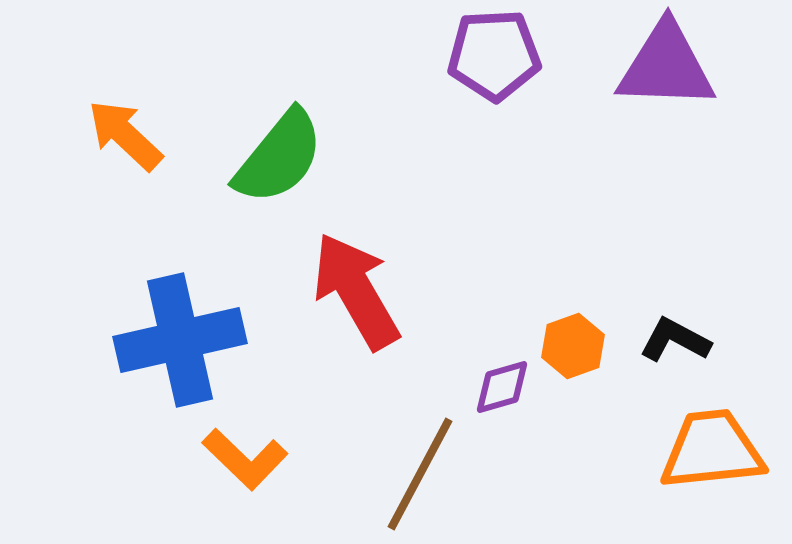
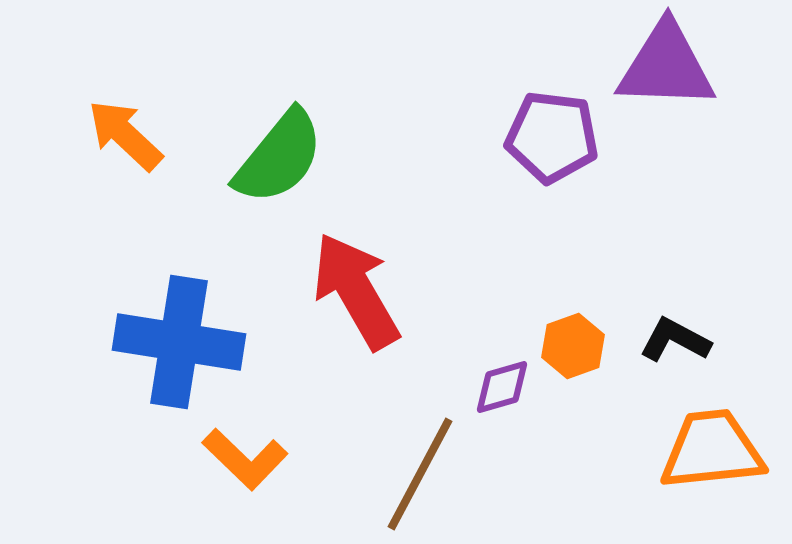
purple pentagon: moved 58 px right, 82 px down; rotated 10 degrees clockwise
blue cross: moved 1 px left, 2 px down; rotated 22 degrees clockwise
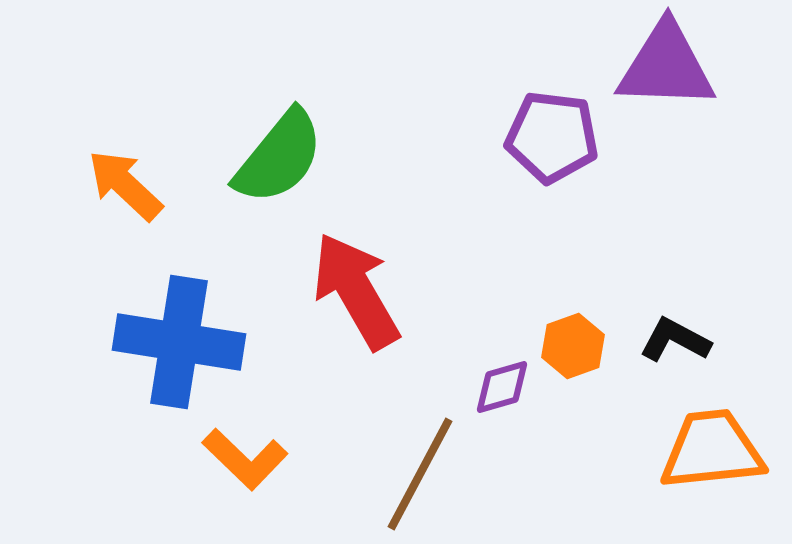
orange arrow: moved 50 px down
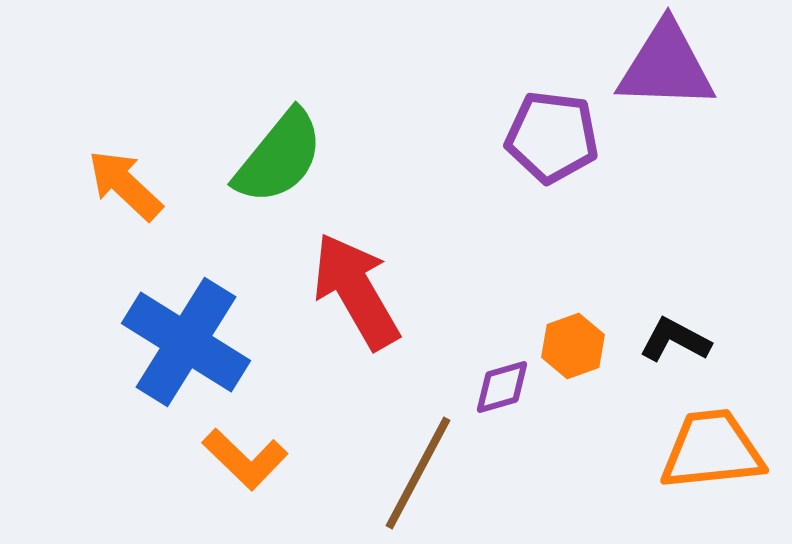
blue cross: moved 7 px right; rotated 23 degrees clockwise
brown line: moved 2 px left, 1 px up
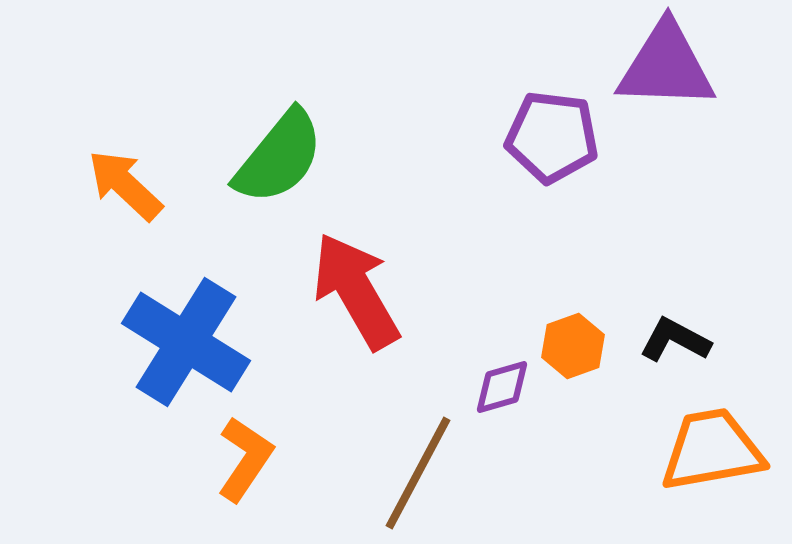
orange trapezoid: rotated 4 degrees counterclockwise
orange L-shape: rotated 100 degrees counterclockwise
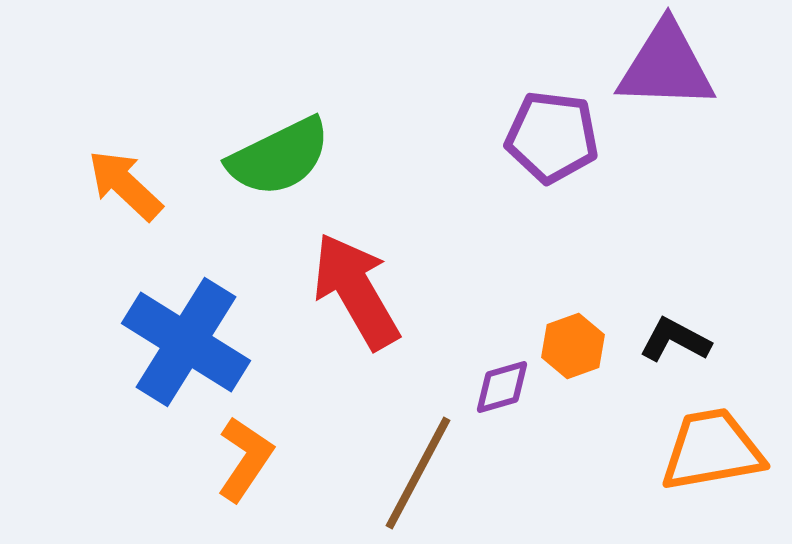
green semicircle: rotated 25 degrees clockwise
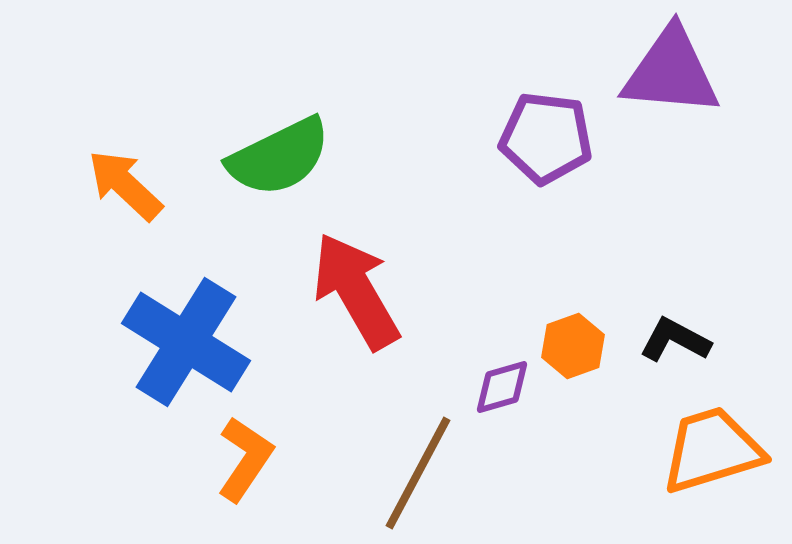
purple triangle: moved 5 px right, 6 px down; rotated 3 degrees clockwise
purple pentagon: moved 6 px left, 1 px down
orange trapezoid: rotated 7 degrees counterclockwise
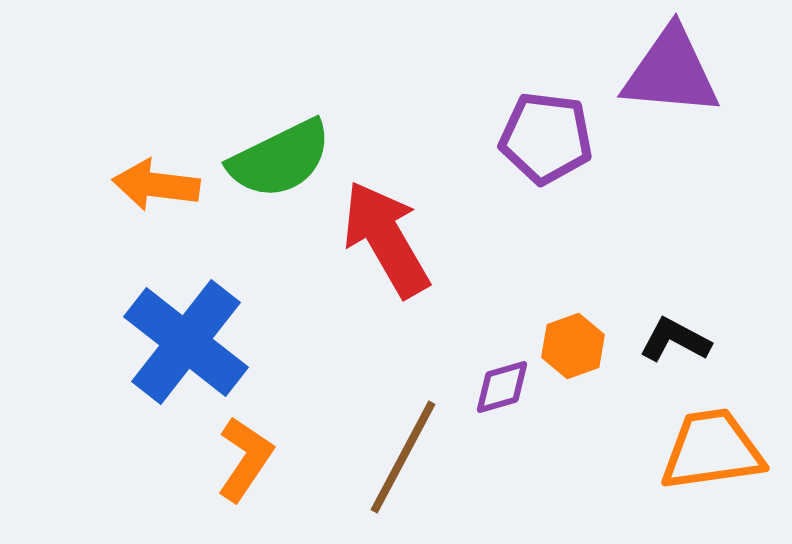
green semicircle: moved 1 px right, 2 px down
orange arrow: moved 31 px right; rotated 36 degrees counterclockwise
red arrow: moved 30 px right, 52 px up
blue cross: rotated 6 degrees clockwise
orange trapezoid: rotated 9 degrees clockwise
brown line: moved 15 px left, 16 px up
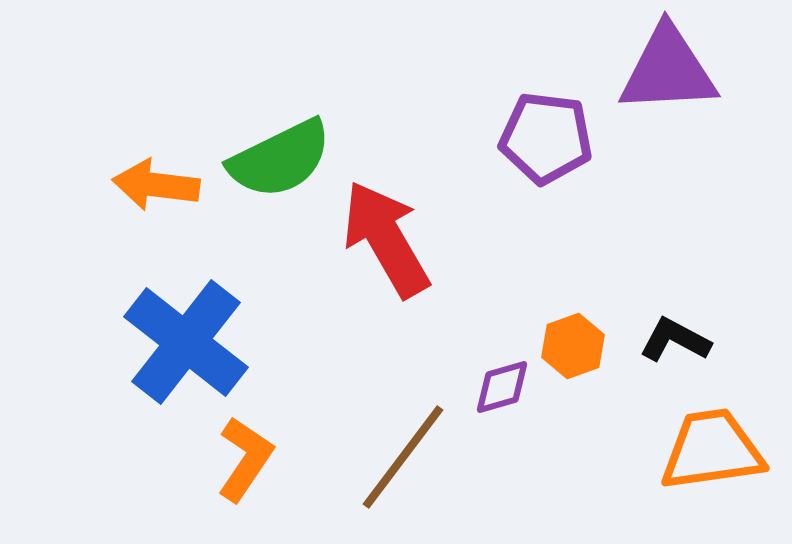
purple triangle: moved 3 px left, 2 px up; rotated 8 degrees counterclockwise
brown line: rotated 9 degrees clockwise
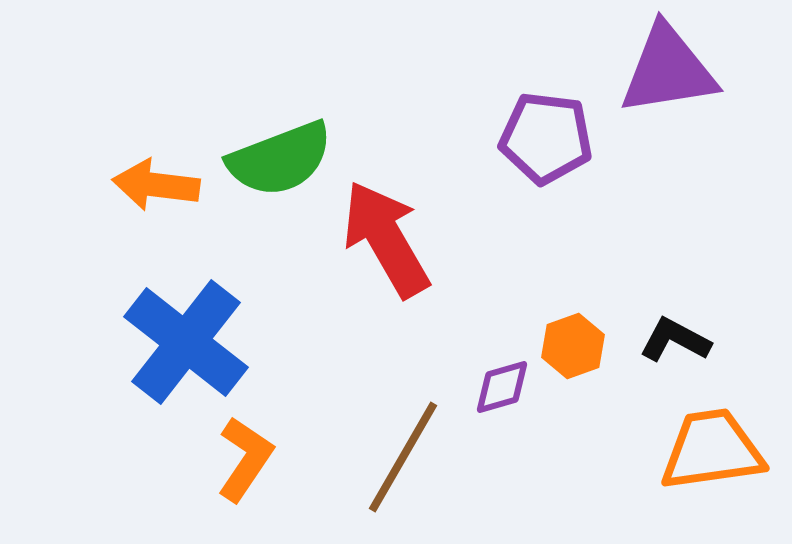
purple triangle: rotated 6 degrees counterclockwise
green semicircle: rotated 5 degrees clockwise
brown line: rotated 7 degrees counterclockwise
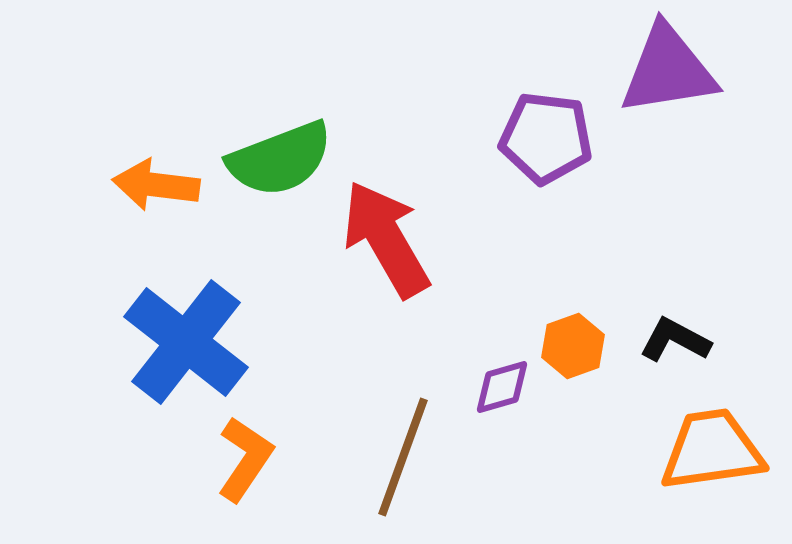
brown line: rotated 10 degrees counterclockwise
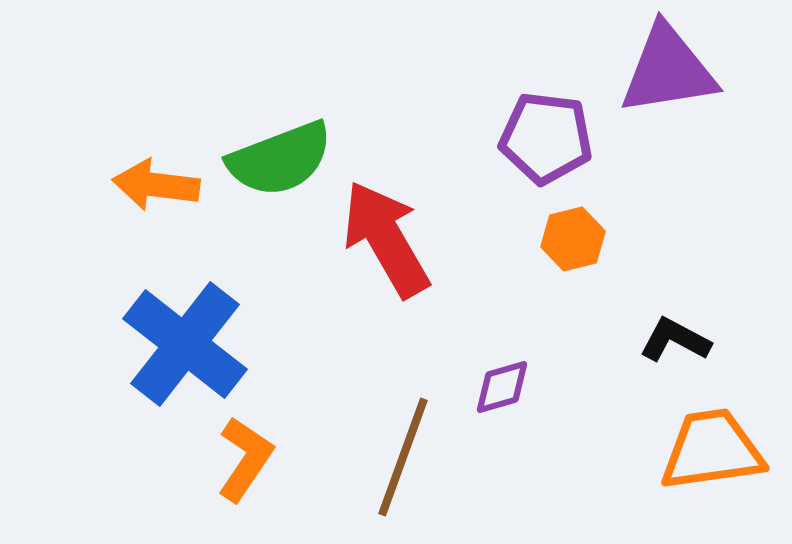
blue cross: moved 1 px left, 2 px down
orange hexagon: moved 107 px up; rotated 6 degrees clockwise
